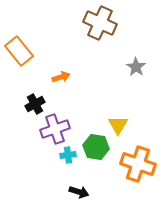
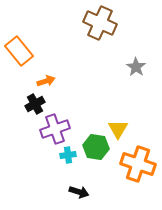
orange arrow: moved 15 px left, 4 px down
yellow triangle: moved 4 px down
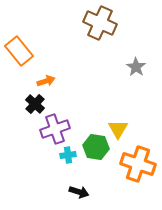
black cross: rotated 18 degrees counterclockwise
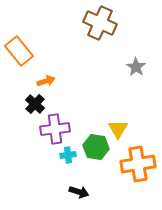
purple cross: rotated 12 degrees clockwise
orange cross: rotated 28 degrees counterclockwise
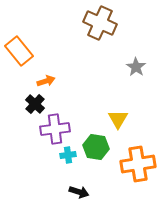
yellow triangle: moved 10 px up
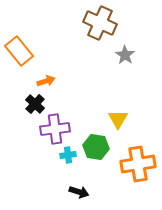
gray star: moved 11 px left, 12 px up
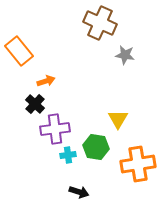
gray star: rotated 24 degrees counterclockwise
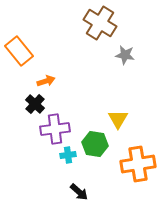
brown cross: rotated 8 degrees clockwise
green hexagon: moved 1 px left, 3 px up
black arrow: rotated 24 degrees clockwise
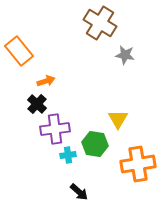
black cross: moved 2 px right
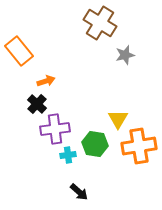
gray star: rotated 24 degrees counterclockwise
orange cross: moved 1 px right, 18 px up
